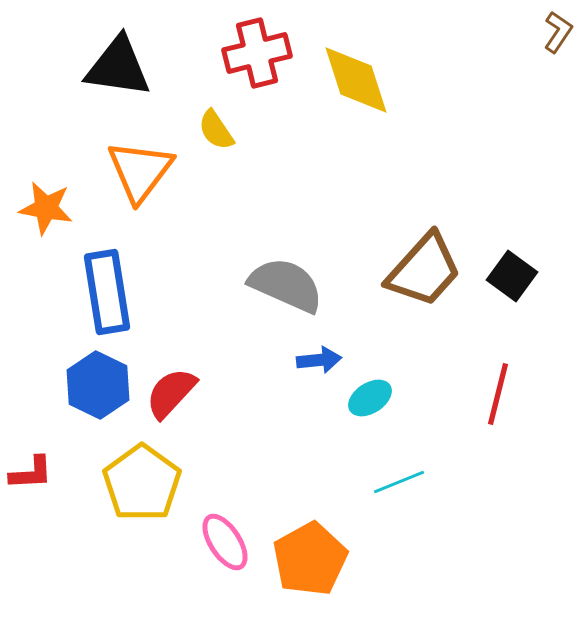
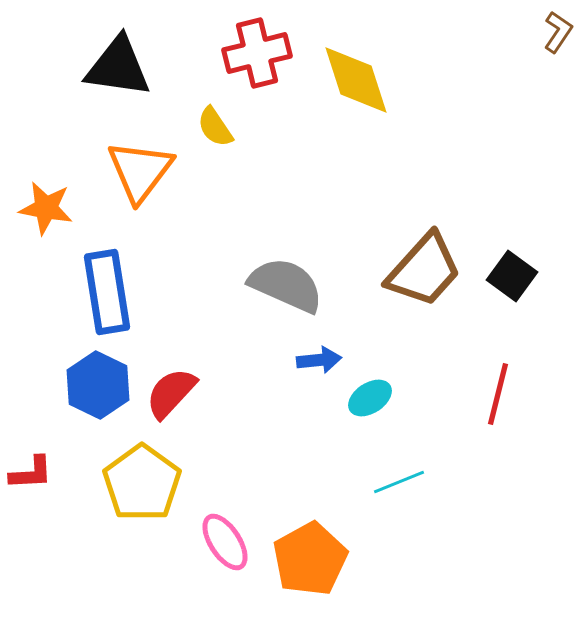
yellow semicircle: moved 1 px left, 3 px up
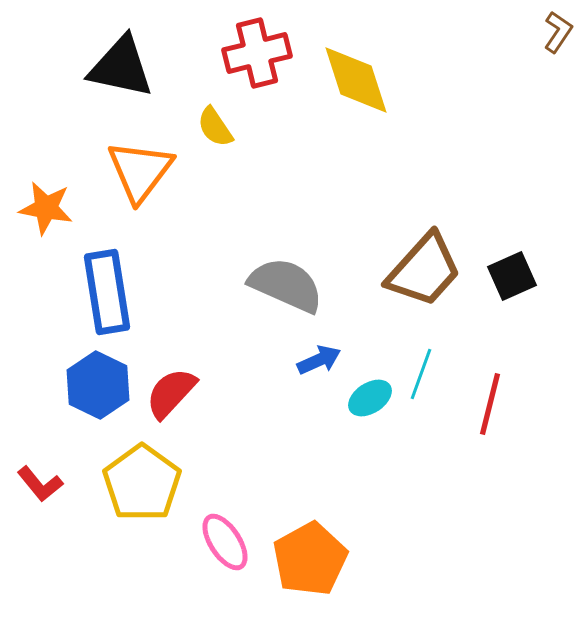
black triangle: moved 3 px right; rotated 4 degrees clockwise
black square: rotated 30 degrees clockwise
blue arrow: rotated 18 degrees counterclockwise
red line: moved 8 px left, 10 px down
red L-shape: moved 9 px right, 11 px down; rotated 54 degrees clockwise
cyan line: moved 22 px right, 108 px up; rotated 48 degrees counterclockwise
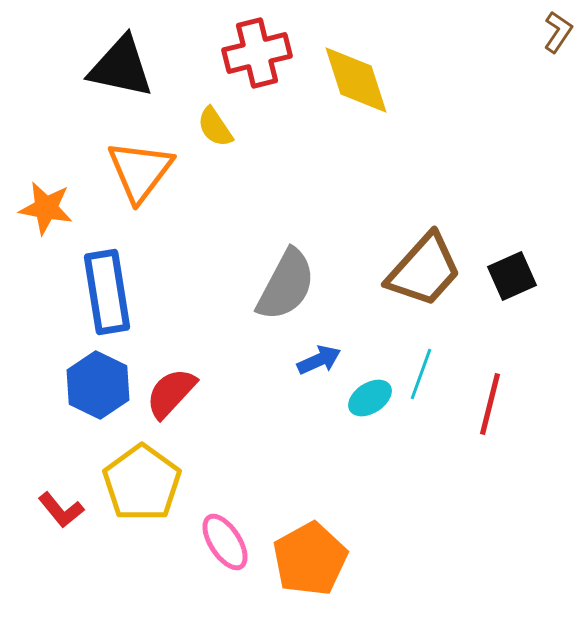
gray semicircle: rotated 94 degrees clockwise
red L-shape: moved 21 px right, 26 px down
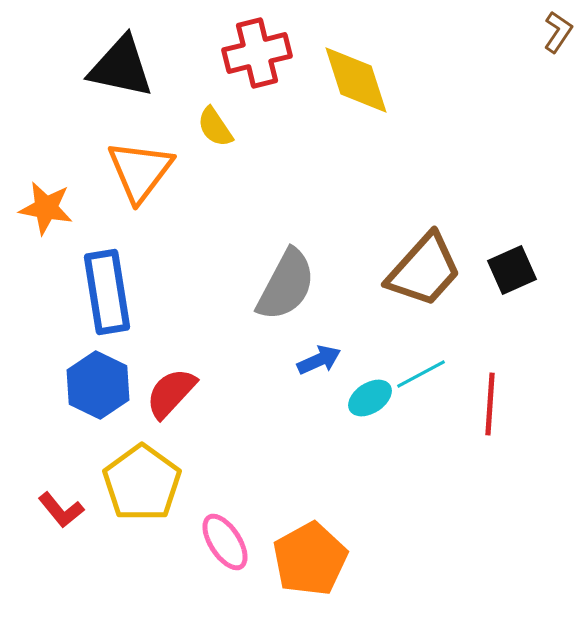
black square: moved 6 px up
cyan line: rotated 42 degrees clockwise
red line: rotated 10 degrees counterclockwise
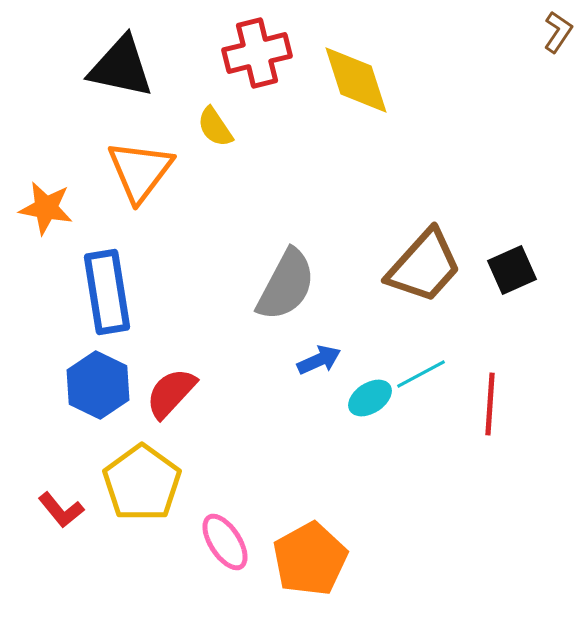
brown trapezoid: moved 4 px up
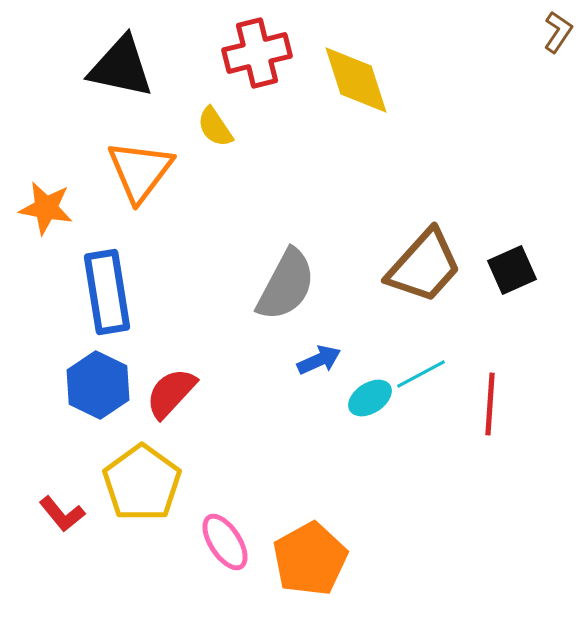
red L-shape: moved 1 px right, 4 px down
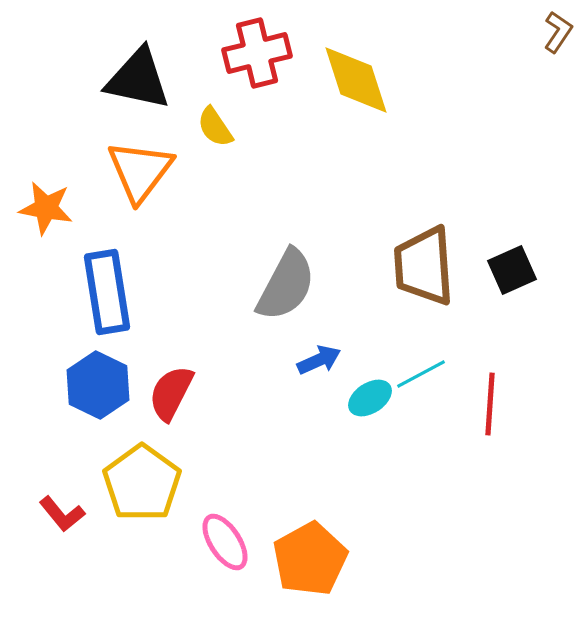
black triangle: moved 17 px right, 12 px down
brown trapezoid: rotated 134 degrees clockwise
red semicircle: rotated 16 degrees counterclockwise
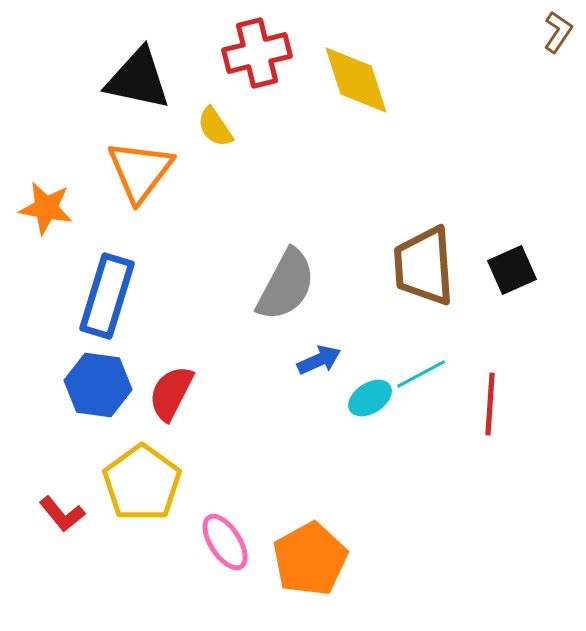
blue rectangle: moved 4 px down; rotated 26 degrees clockwise
blue hexagon: rotated 18 degrees counterclockwise
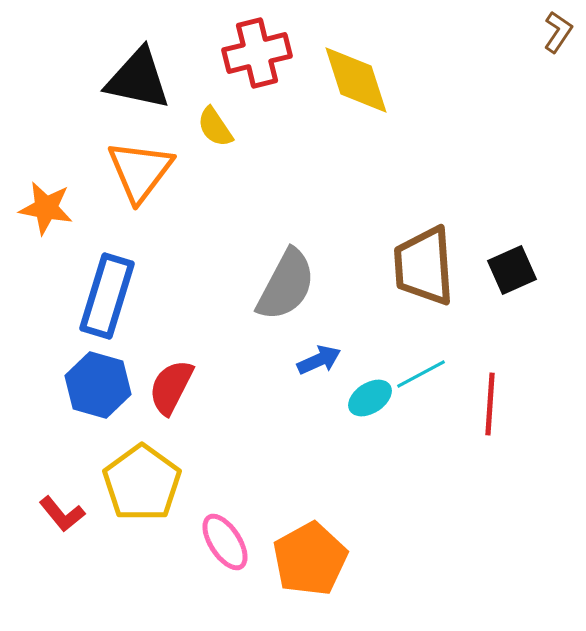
blue hexagon: rotated 8 degrees clockwise
red semicircle: moved 6 px up
